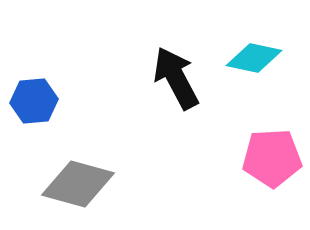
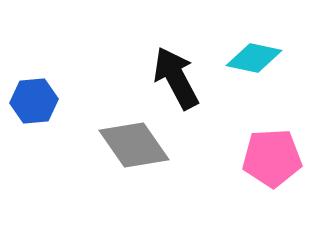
gray diamond: moved 56 px right, 39 px up; rotated 40 degrees clockwise
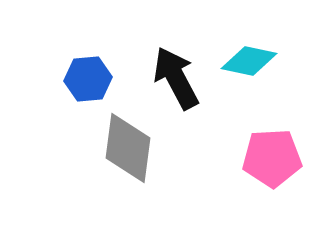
cyan diamond: moved 5 px left, 3 px down
blue hexagon: moved 54 px right, 22 px up
gray diamond: moved 6 px left, 3 px down; rotated 42 degrees clockwise
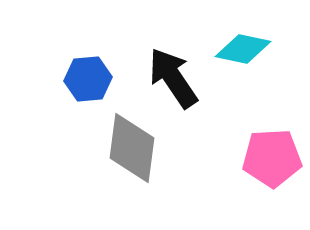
cyan diamond: moved 6 px left, 12 px up
black arrow: moved 3 px left; rotated 6 degrees counterclockwise
gray diamond: moved 4 px right
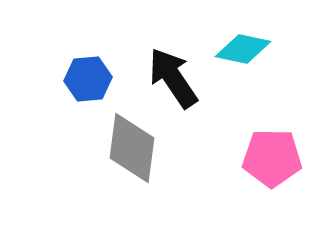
pink pentagon: rotated 4 degrees clockwise
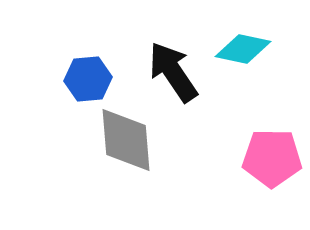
black arrow: moved 6 px up
gray diamond: moved 6 px left, 8 px up; rotated 12 degrees counterclockwise
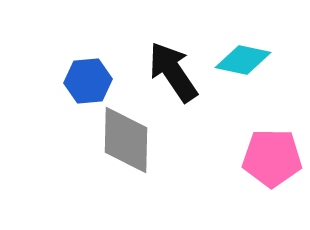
cyan diamond: moved 11 px down
blue hexagon: moved 2 px down
gray diamond: rotated 6 degrees clockwise
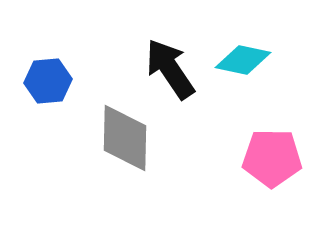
black arrow: moved 3 px left, 3 px up
blue hexagon: moved 40 px left
gray diamond: moved 1 px left, 2 px up
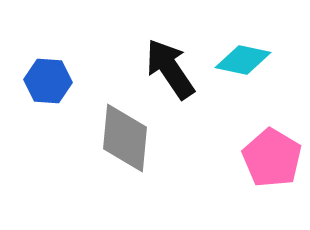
blue hexagon: rotated 9 degrees clockwise
gray diamond: rotated 4 degrees clockwise
pink pentagon: rotated 30 degrees clockwise
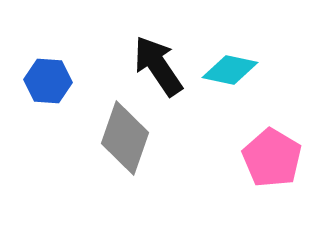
cyan diamond: moved 13 px left, 10 px down
black arrow: moved 12 px left, 3 px up
gray diamond: rotated 14 degrees clockwise
